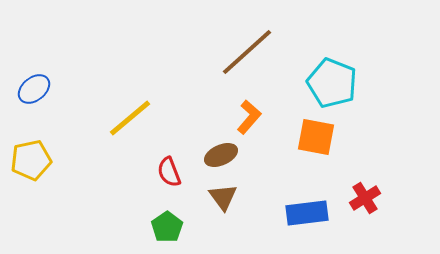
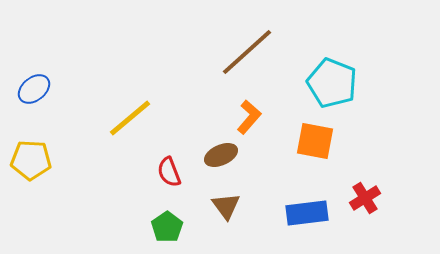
orange square: moved 1 px left, 4 px down
yellow pentagon: rotated 15 degrees clockwise
brown triangle: moved 3 px right, 9 px down
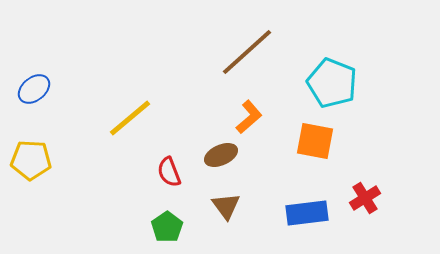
orange L-shape: rotated 8 degrees clockwise
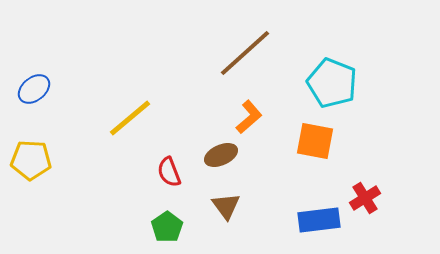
brown line: moved 2 px left, 1 px down
blue rectangle: moved 12 px right, 7 px down
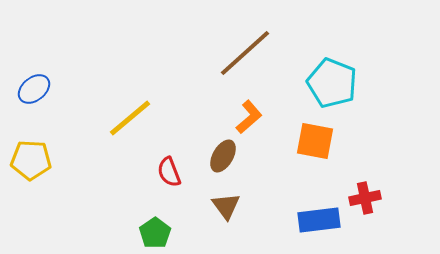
brown ellipse: moved 2 px right, 1 px down; rotated 36 degrees counterclockwise
red cross: rotated 20 degrees clockwise
green pentagon: moved 12 px left, 6 px down
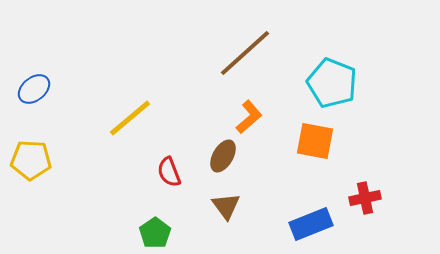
blue rectangle: moved 8 px left, 4 px down; rotated 15 degrees counterclockwise
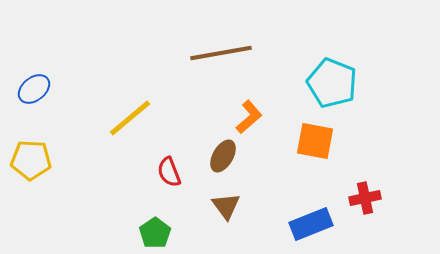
brown line: moved 24 px left; rotated 32 degrees clockwise
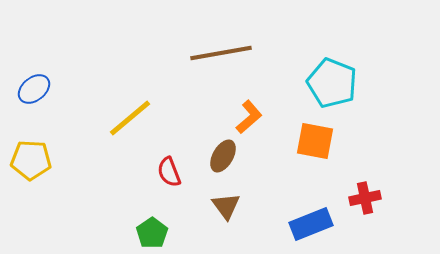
green pentagon: moved 3 px left
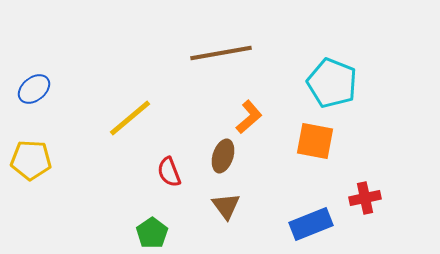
brown ellipse: rotated 12 degrees counterclockwise
